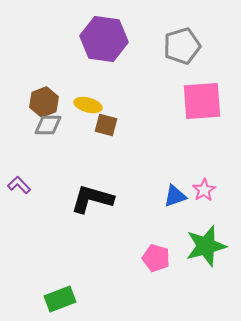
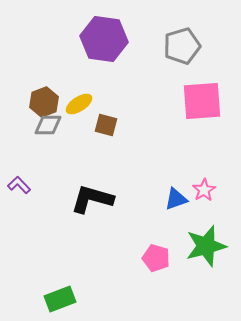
yellow ellipse: moved 9 px left, 1 px up; rotated 48 degrees counterclockwise
blue triangle: moved 1 px right, 3 px down
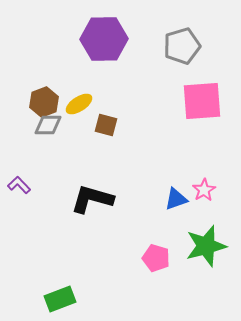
purple hexagon: rotated 9 degrees counterclockwise
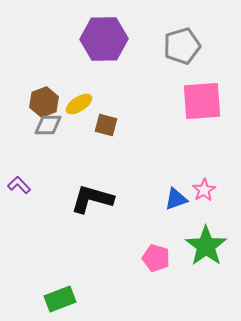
green star: rotated 21 degrees counterclockwise
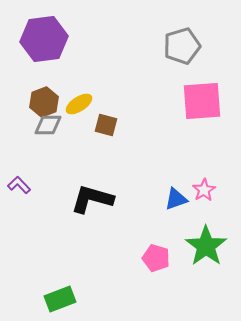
purple hexagon: moved 60 px left; rotated 6 degrees counterclockwise
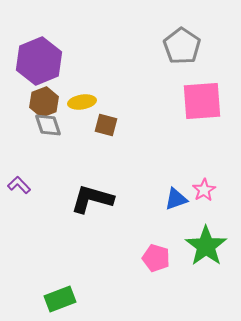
purple hexagon: moved 5 px left, 22 px down; rotated 15 degrees counterclockwise
gray pentagon: rotated 21 degrees counterclockwise
yellow ellipse: moved 3 px right, 2 px up; rotated 24 degrees clockwise
gray diamond: rotated 72 degrees clockwise
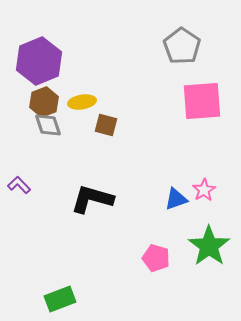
green star: moved 3 px right
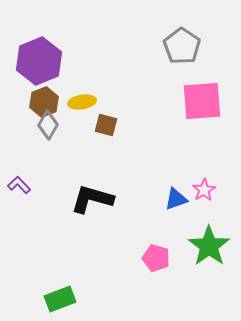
gray diamond: rotated 48 degrees clockwise
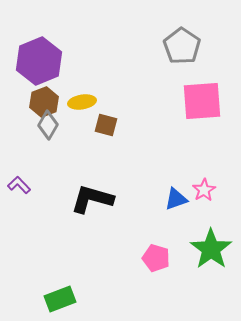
green star: moved 2 px right, 3 px down
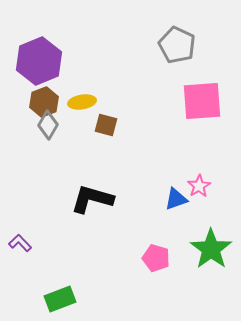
gray pentagon: moved 5 px left, 1 px up; rotated 9 degrees counterclockwise
purple L-shape: moved 1 px right, 58 px down
pink star: moved 5 px left, 4 px up
